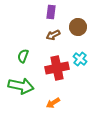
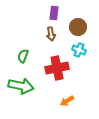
purple rectangle: moved 3 px right, 1 px down
brown arrow: moved 2 px left, 1 px up; rotated 72 degrees counterclockwise
cyan cross: moved 1 px left, 9 px up; rotated 16 degrees counterclockwise
orange arrow: moved 14 px right, 2 px up
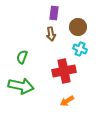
cyan cross: moved 1 px right, 1 px up
green semicircle: moved 1 px left, 1 px down
red cross: moved 7 px right, 3 px down
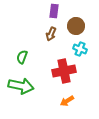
purple rectangle: moved 2 px up
brown circle: moved 2 px left, 1 px up
brown arrow: rotated 32 degrees clockwise
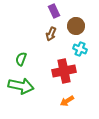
purple rectangle: rotated 32 degrees counterclockwise
green semicircle: moved 1 px left, 2 px down
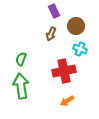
green arrow: rotated 110 degrees counterclockwise
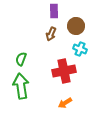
purple rectangle: rotated 24 degrees clockwise
orange arrow: moved 2 px left, 2 px down
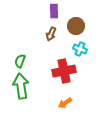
green semicircle: moved 1 px left, 2 px down
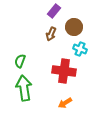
purple rectangle: rotated 40 degrees clockwise
brown circle: moved 2 px left, 1 px down
red cross: rotated 20 degrees clockwise
green arrow: moved 3 px right, 2 px down
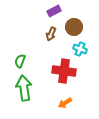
purple rectangle: rotated 24 degrees clockwise
